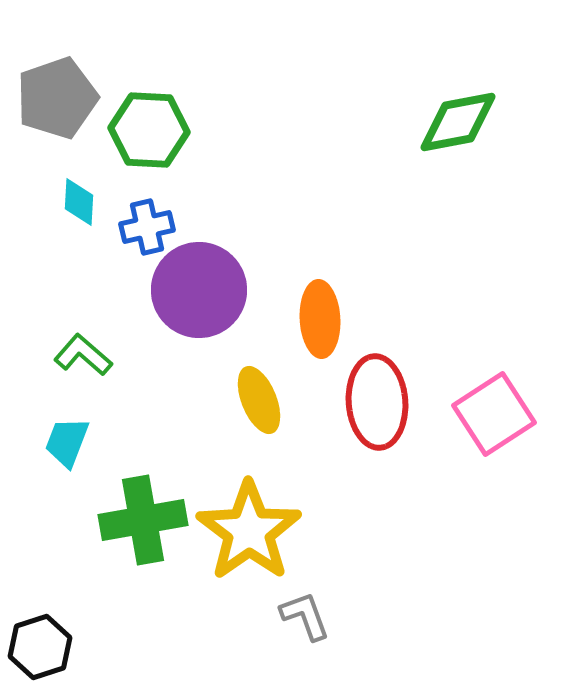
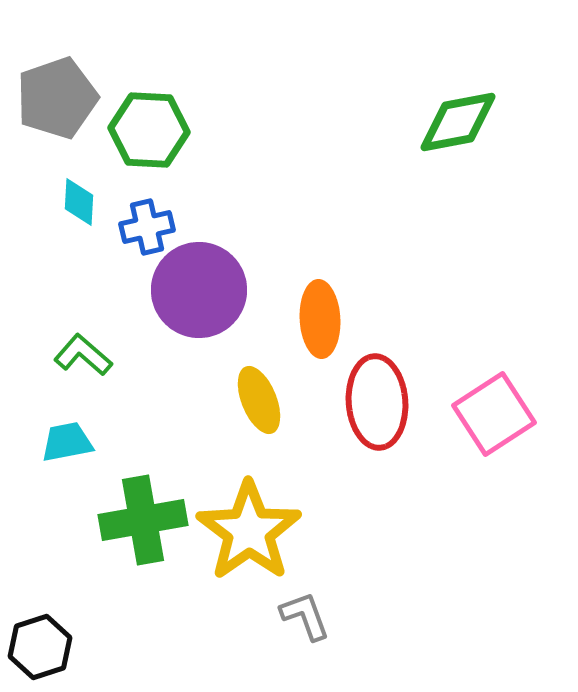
cyan trapezoid: rotated 58 degrees clockwise
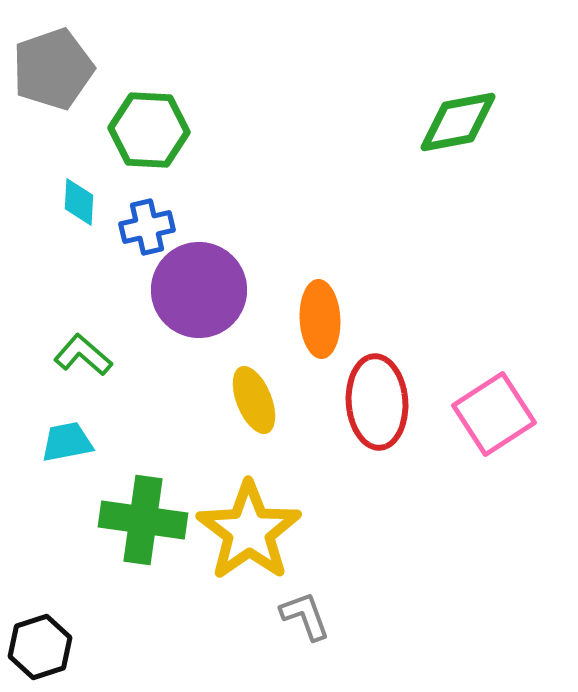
gray pentagon: moved 4 px left, 29 px up
yellow ellipse: moved 5 px left
green cross: rotated 18 degrees clockwise
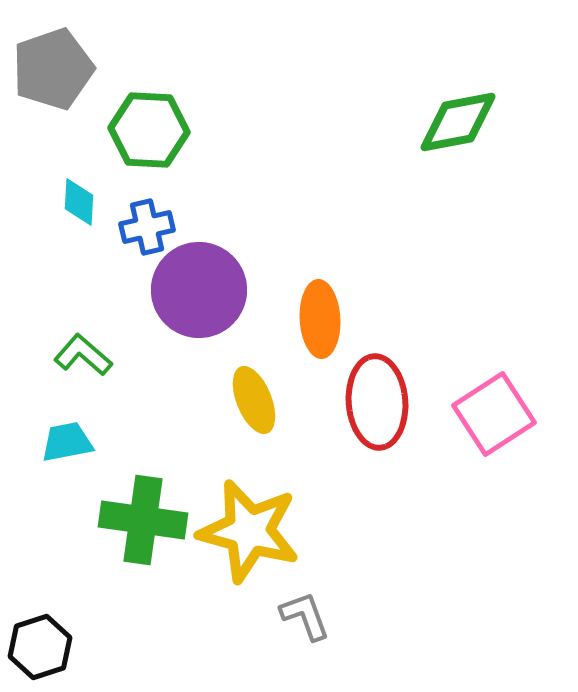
yellow star: rotated 22 degrees counterclockwise
